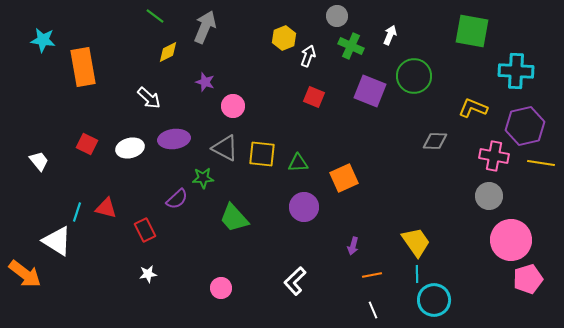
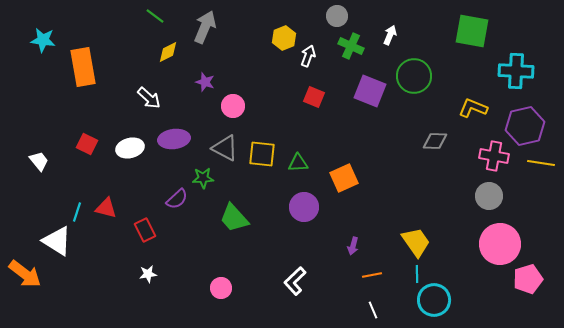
pink circle at (511, 240): moved 11 px left, 4 px down
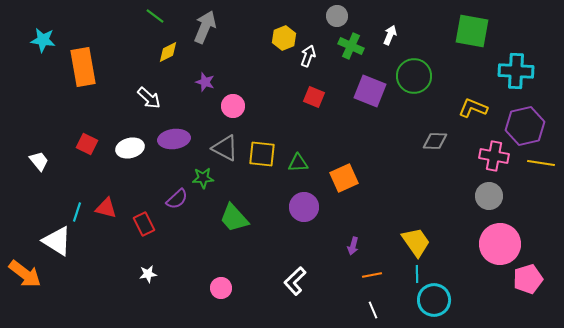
red rectangle at (145, 230): moved 1 px left, 6 px up
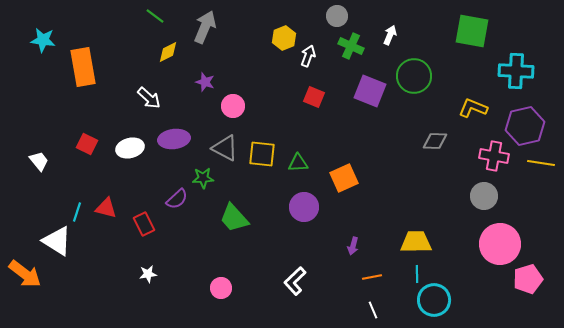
gray circle at (489, 196): moved 5 px left
yellow trapezoid at (416, 242): rotated 56 degrees counterclockwise
orange line at (372, 275): moved 2 px down
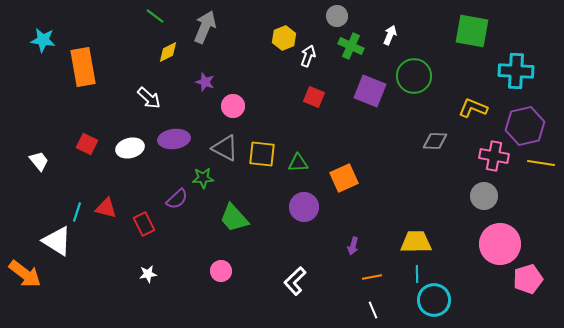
pink circle at (221, 288): moved 17 px up
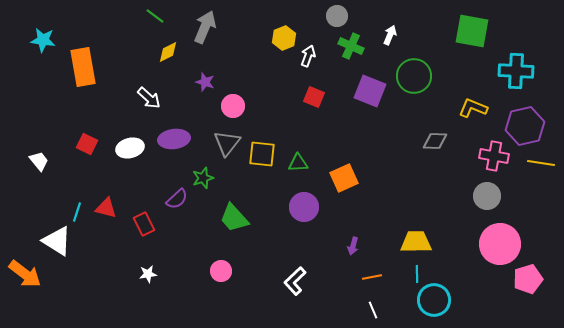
gray triangle at (225, 148): moved 2 px right, 5 px up; rotated 40 degrees clockwise
green star at (203, 178): rotated 15 degrees counterclockwise
gray circle at (484, 196): moved 3 px right
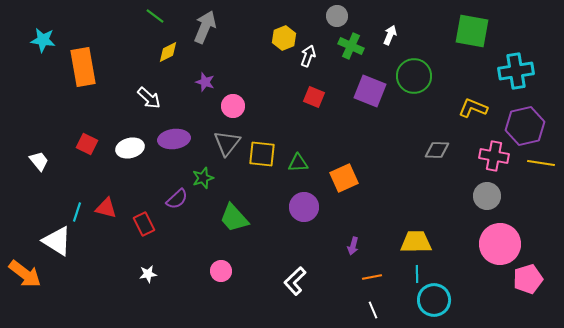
cyan cross at (516, 71): rotated 12 degrees counterclockwise
gray diamond at (435, 141): moved 2 px right, 9 px down
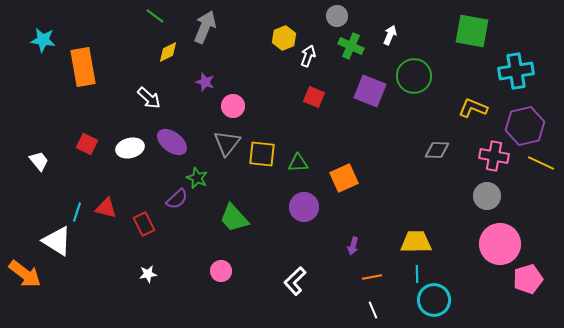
purple ellipse at (174, 139): moved 2 px left, 3 px down; rotated 44 degrees clockwise
yellow line at (541, 163): rotated 16 degrees clockwise
green star at (203, 178): moved 6 px left; rotated 30 degrees counterclockwise
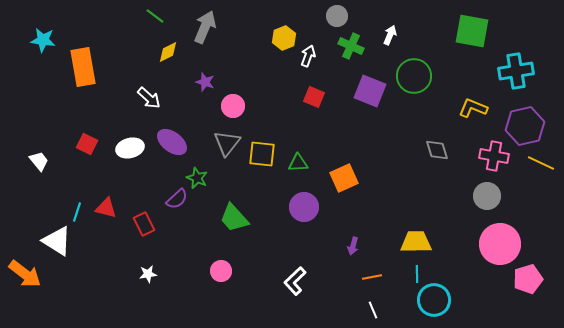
gray diamond at (437, 150): rotated 70 degrees clockwise
